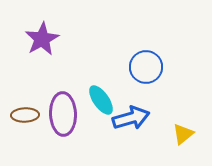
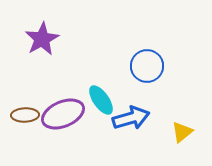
blue circle: moved 1 px right, 1 px up
purple ellipse: rotated 69 degrees clockwise
yellow triangle: moved 1 px left, 2 px up
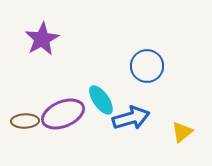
brown ellipse: moved 6 px down
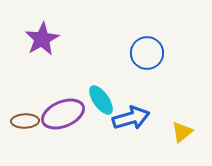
blue circle: moved 13 px up
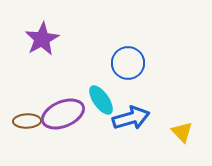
blue circle: moved 19 px left, 10 px down
brown ellipse: moved 2 px right
yellow triangle: rotated 35 degrees counterclockwise
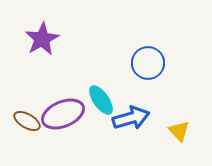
blue circle: moved 20 px right
brown ellipse: rotated 32 degrees clockwise
yellow triangle: moved 3 px left, 1 px up
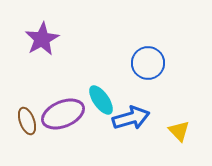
brown ellipse: rotated 40 degrees clockwise
